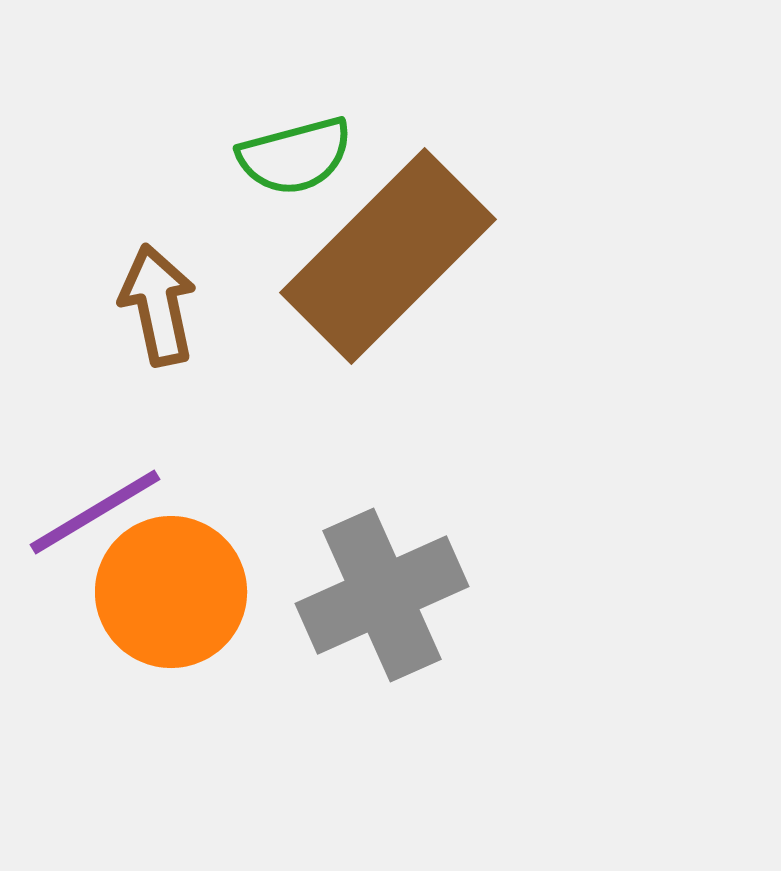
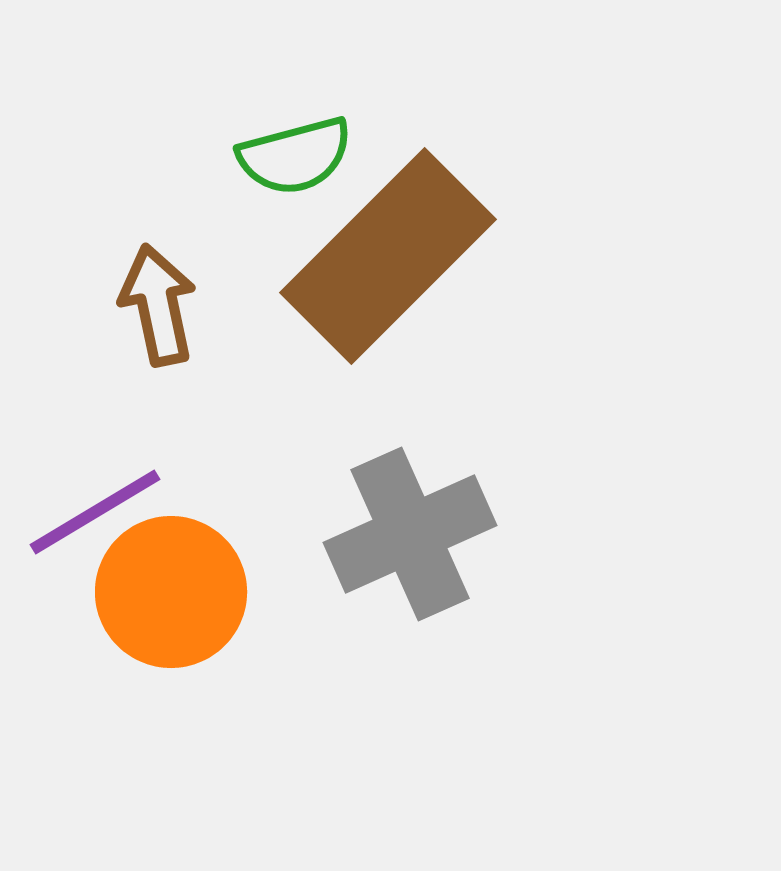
gray cross: moved 28 px right, 61 px up
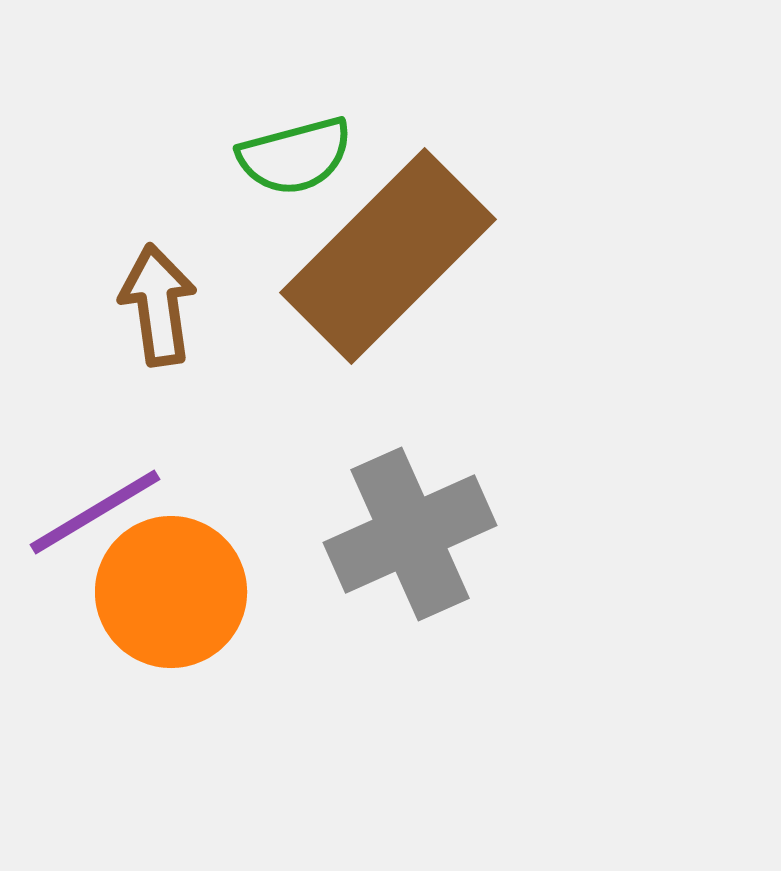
brown arrow: rotated 4 degrees clockwise
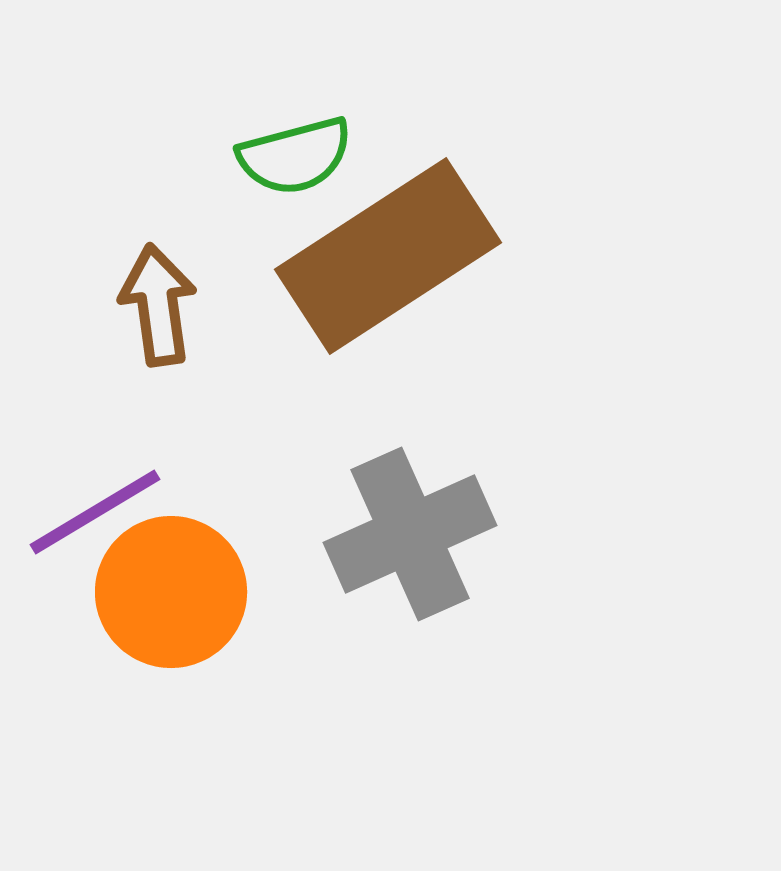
brown rectangle: rotated 12 degrees clockwise
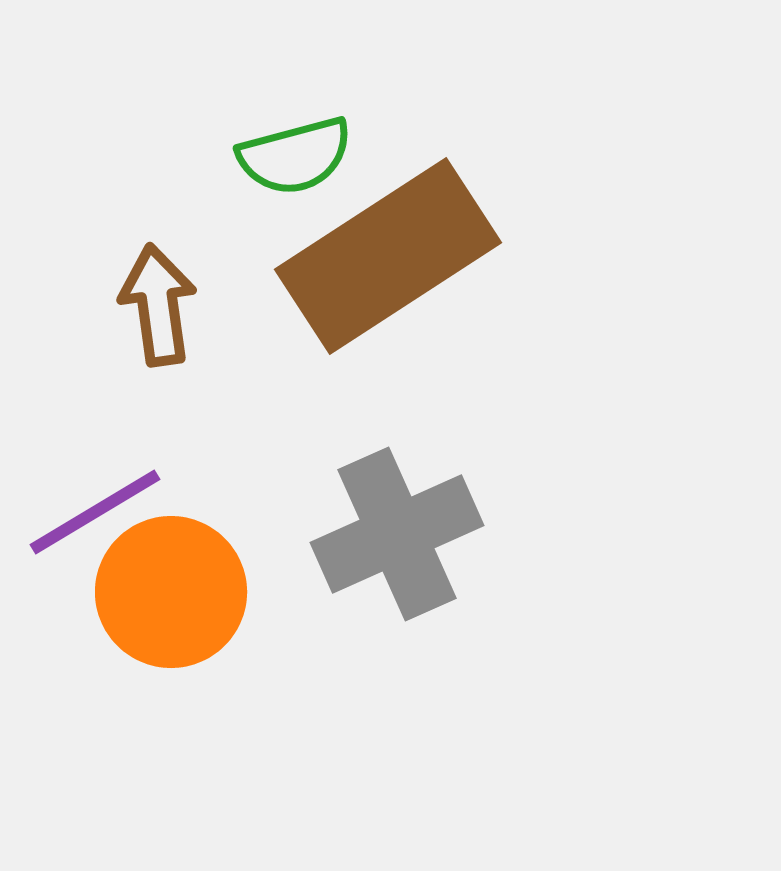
gray cross: moved 13 px left
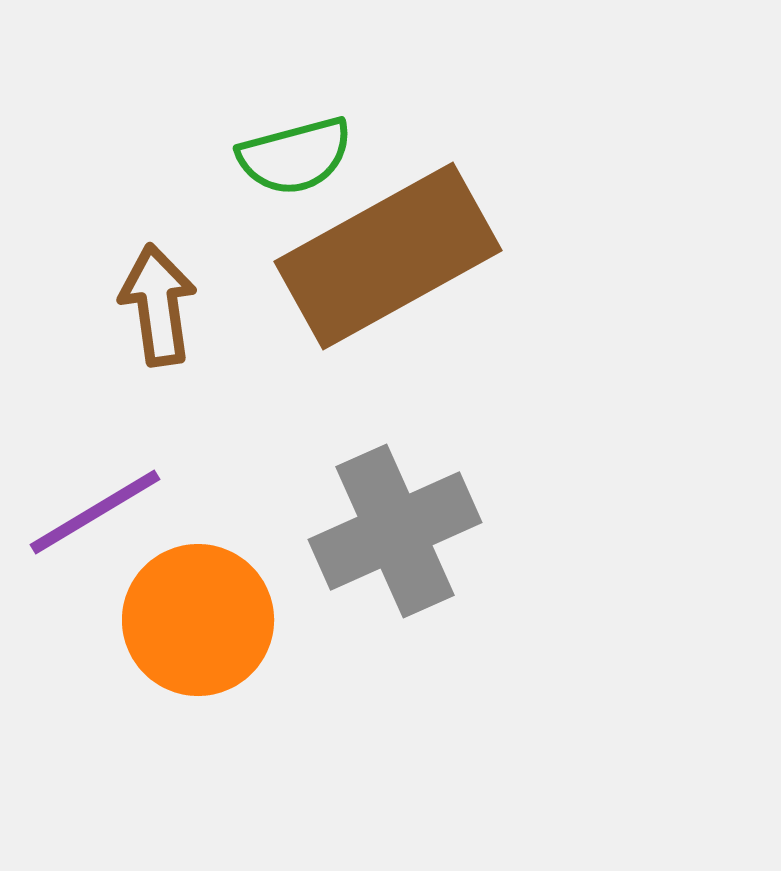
brown rectangle: rotated 4 degrees clockwise
gray cross: moved 2 px left, 3 px up
orange circle: moved 27 px right, 28 px down
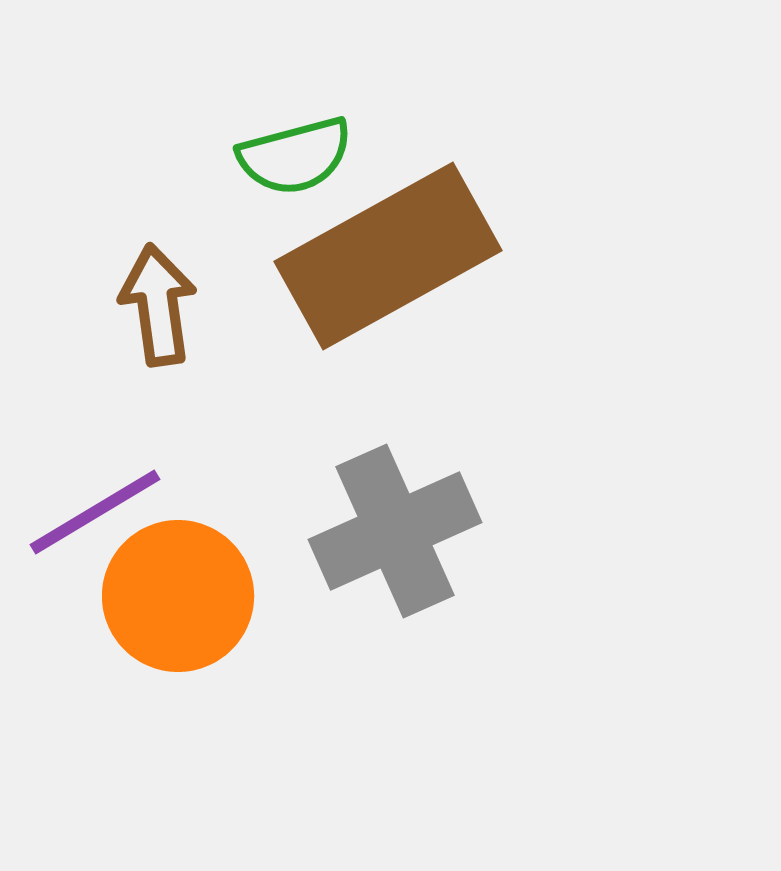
orange circle: moved 20 px left, 24 px up
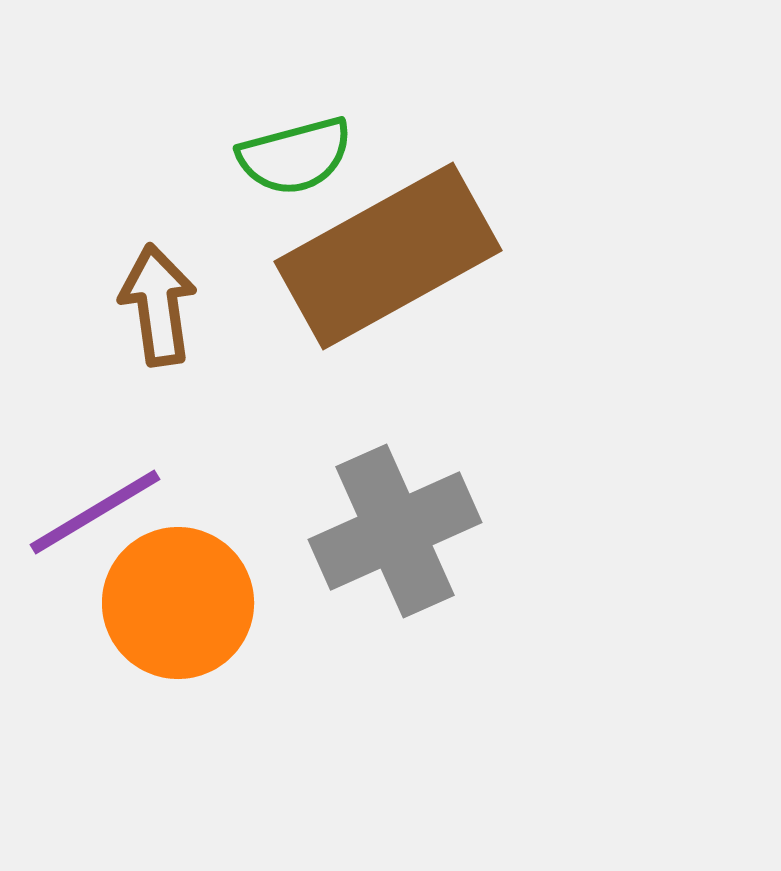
orange circle: moved 7 px down
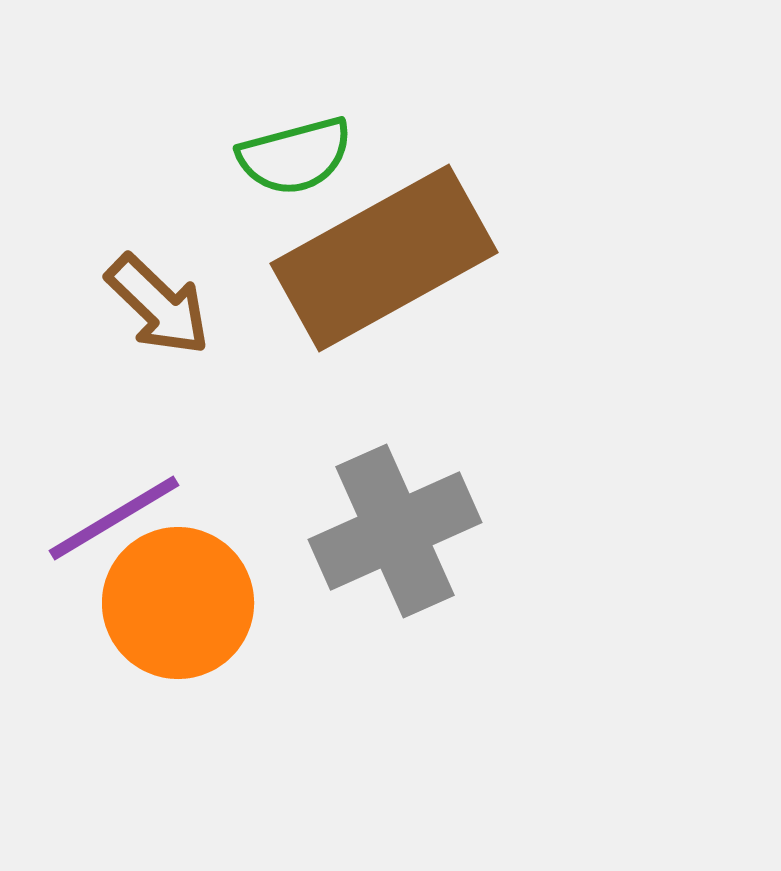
brown rectangle: moved 4 px left, 2 px down
brown arrow: rotated 142 degrees clockwise
purple line: moved 19 px right, 6 px down
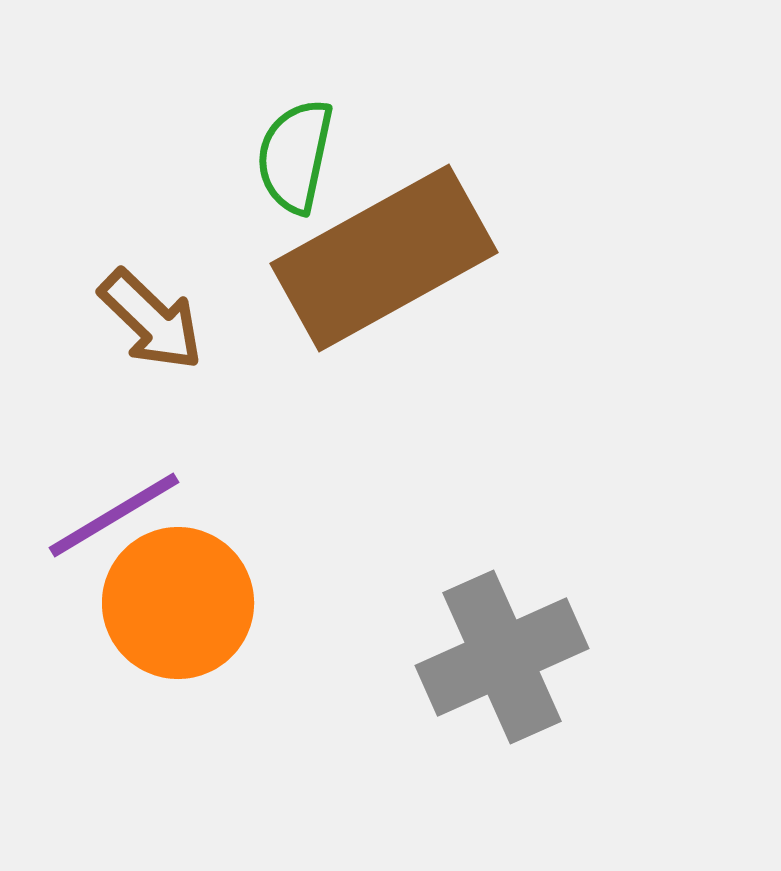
green semicircle: rotated 117 degrees clockwise
brown arrow: moved 7 px left, 15 px down
purple line: moved 3 px up
gray cross: moved 107 px right, 126 px down
